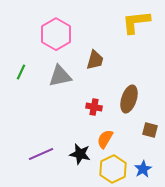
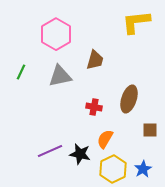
brown square: rotated 14 degrees counterclockwise
purple line: moved 9 px right, 3 px up
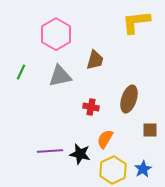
red cross: moved 3 px left
purple line: rotated 20 degrees clockwise
yellow hexagon: moved 1 px down
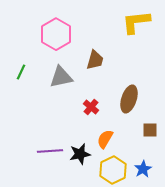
gray triangle: moved 1 px right, 1 px down
red cross: rotated 28 degrees clockwise
black star: rotated 25 degrees counterclockwise
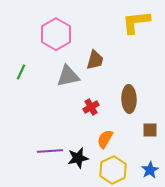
gray triangle: moved 7 px right, 1 px up
brown ellipse: rotated 20 degrees counterclockwise
red cross: rotated 21 degrees clockwise
black star: moved 2 px left, 4 px down
blue star: moved 7 px right, 1 px down
